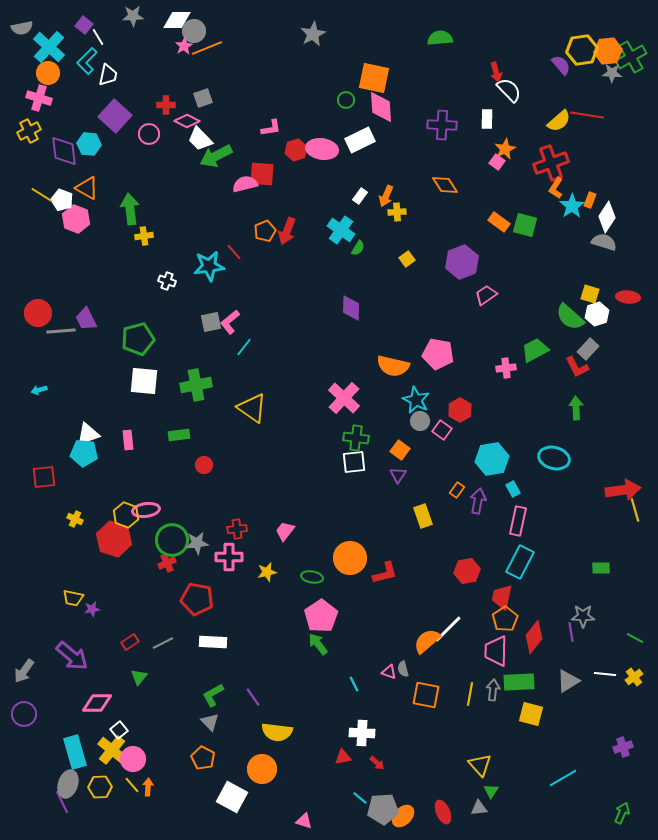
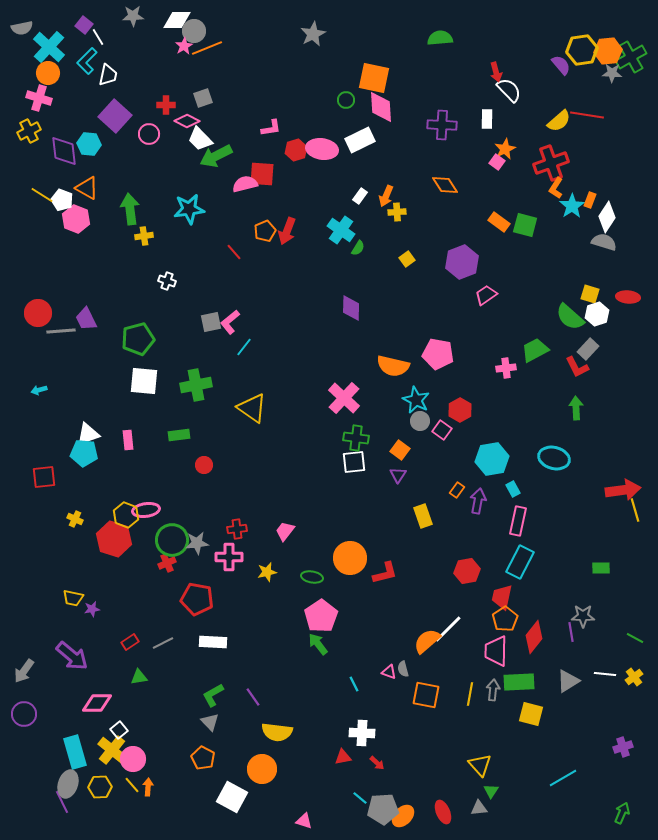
cyan star at (209, 266): moved 20 px left, 57 px up
green triangle at (139, 677): rotated 42 degrees clockwise
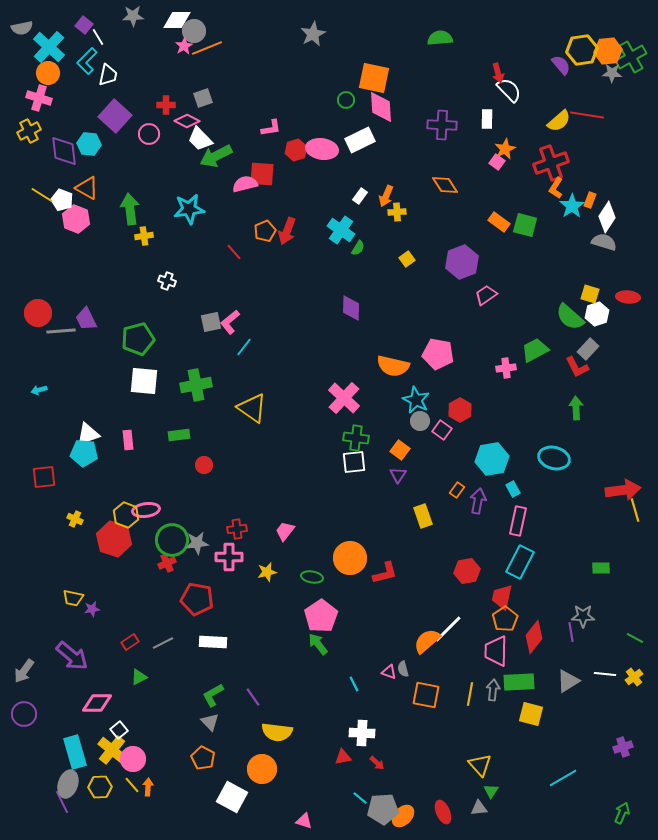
red arrow at (496, 72): moved 2 px right, 1 px down
green triangle at (139, 677): rotated 18 degrees counterclockwise
